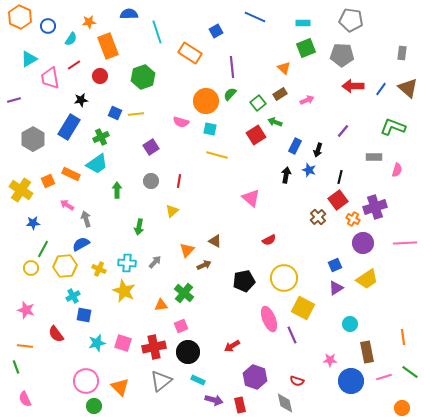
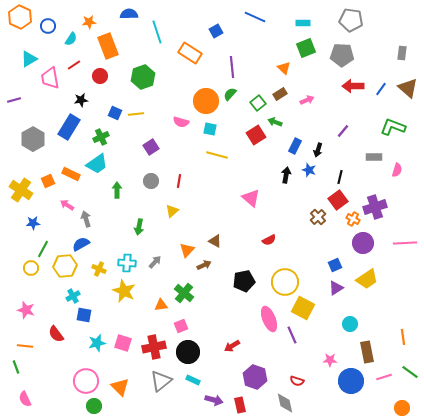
yellow circle at (284, 278): moved 1 px right, 4 px down
cyan rectangle at (198, 380): moved 5 px left
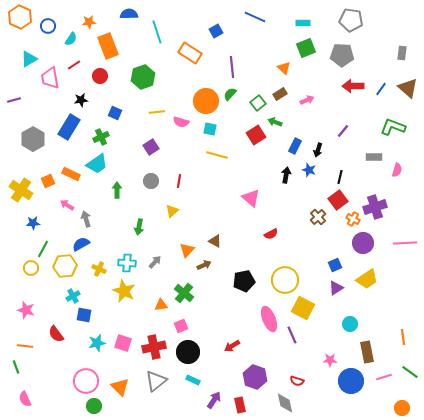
yellow line at (136, 114): moved 21 px right, 2 px up
red semicircle at (269, 240): moved 2 px right, 6 px up
yellow circle at (285, 282): moved 2 px up
gray triangle at (161, 381): moved 5 px left
purple arrow at (214, 400): rotated 72 degrees counterclockwise
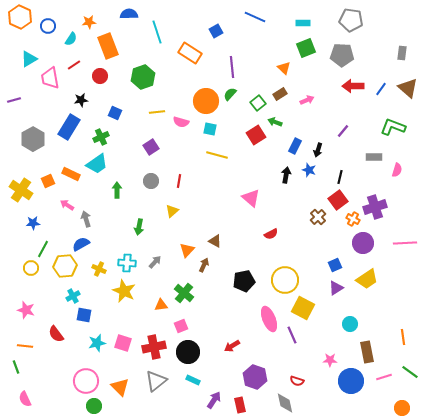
brown arrow at (204, 265): rotated 40 degrees counterclockwise
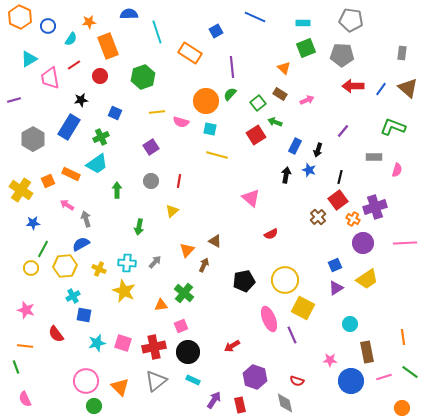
brown rectangle at (280, 94): rotated 64 degrees clockwise
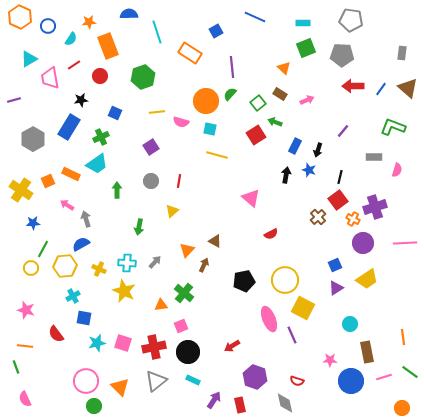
blue square at (84, 315): moved 3 px down
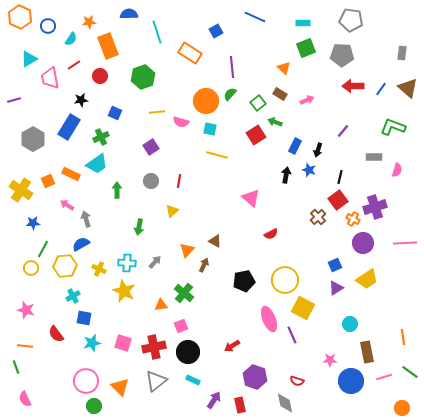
cyan star at (97, 343): moved 5 px left
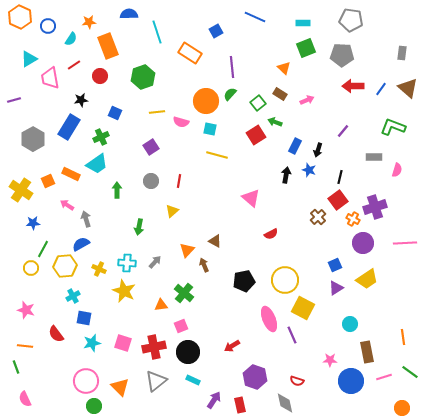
brown arrow at (204, 265): rotated 48 degrees counterclockwise
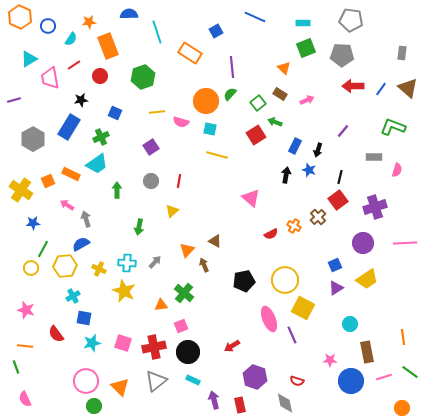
orange cross at (353, 219): moved 59 px left, 7 px down
purple arrow at (214, 400): rotated 48 degrees counterclockwise
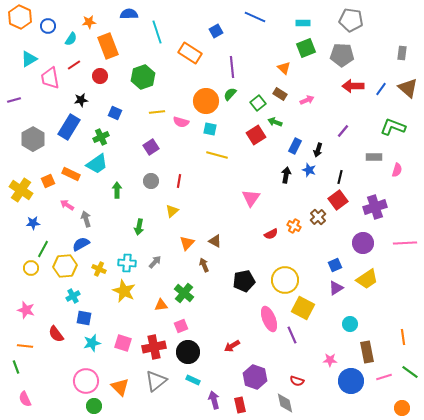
pink triangle at (251, 198): rotated 24 degrees clockwise
orange triangle at (187, 250): moved 7 px up
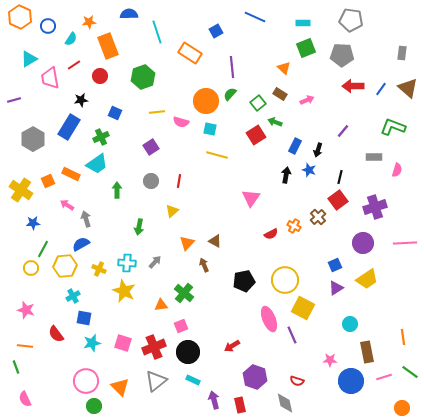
red cross at (154, 347): rotated 10 degrees counterclockwise
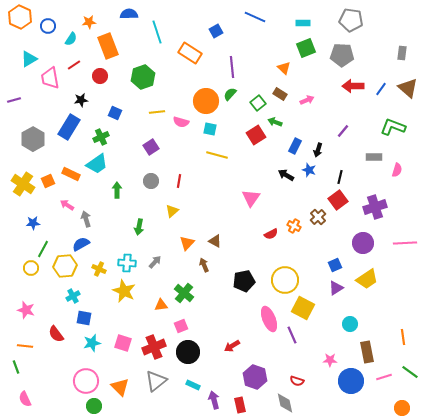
black arrow at (286, 175): rotated 70 degrees counterclockwise
yellow cross at (21, 190): moved 2 px right, 6 px up
cyan rectangle at (193, 380): moved 5 px down
